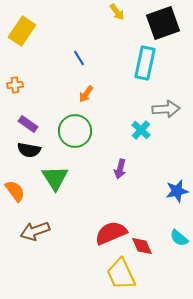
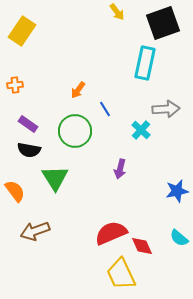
blue line: moved 26 px right, 51 px down
orange arrow: moved 8 px left, 4 px up
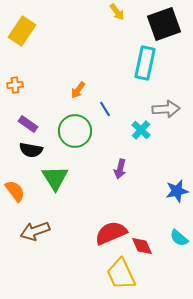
black square: moved 1 px right, 1 px down
black semicircle: moved 2 px right
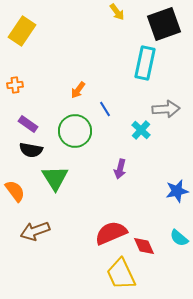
red diamond: moved 2 px right
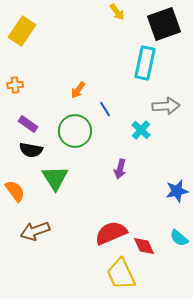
gray arrow: moved 3 px up
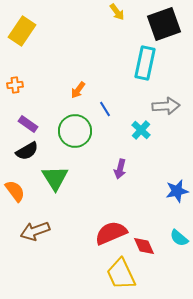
black semicircle: moved 4 px left, 1 px down; rotated 40 degrees counterclockwise
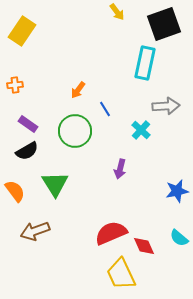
green triangle: moved 6 px down
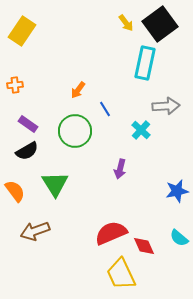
yellow arrow: moved 9 px right, 11 px down
black square: moved 4 px left; rotated 16 degrees counterclockwise
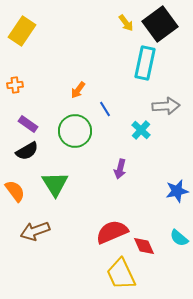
red semicircle: moved 1 px right, 1 px up
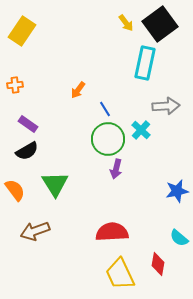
green circle: moved 33 px right, 8 px down
purple arrow: moved 4 px left
orange semicircle: moved 1 px up
red semicircle: rotated 20 degrees clockwise
red diamond: moved 14 px right, 18 px down; rotated 35 degrees clockwise
yellow trapezoid: moved 1 px left
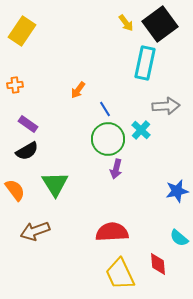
red diamond: rotated 15 degrees counterclockwise
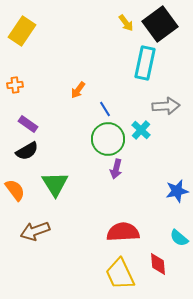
red semicircle: moved 11 px right
